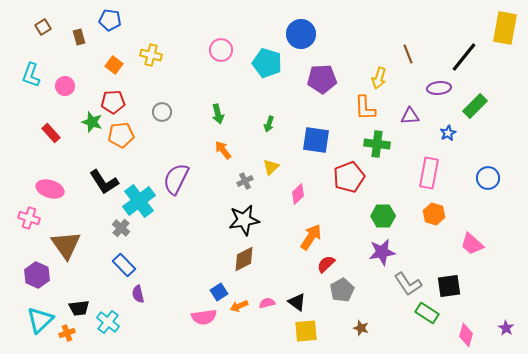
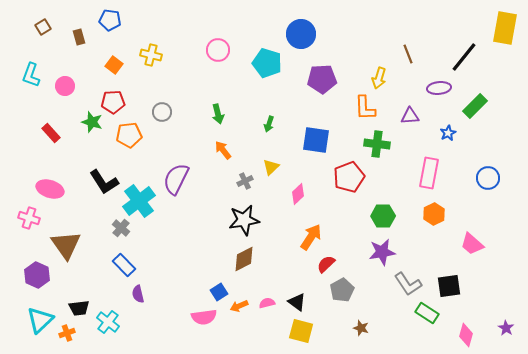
pink circle at (221, 50): moved 3 px left
orange pentagon at (121, 135): moved 8 px right
orange hexagon at (434, 214): rotated 15 degrees clockwise
yellow square at (306, 331): moved 5 px left; rotated 20 degrees clockwise
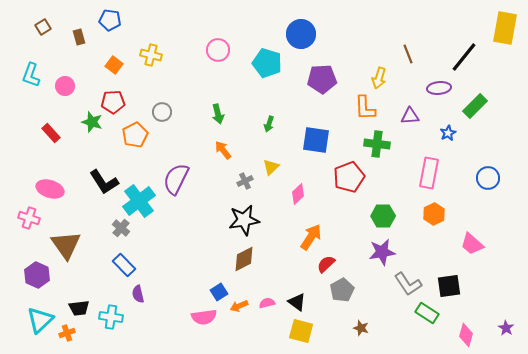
orange pentagon at (129, 135): moved 6 px right; rotated 20 degrees counterclockwise
cyan cross at (108, 322): moved 3 px right, 5 px up; rotated 30 degrees counterclockwise
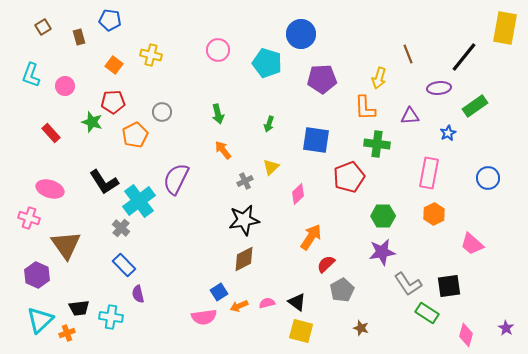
green rectangle at (475, 106): rotated 10 degrees clockwise
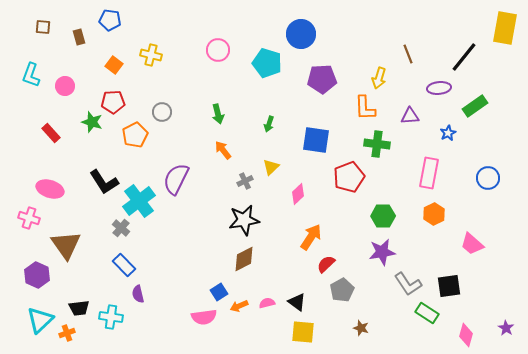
brown square at (43, 27): rotated 35 degrees clockwise
yellow square at (301, 331): moved 2 px right, 1 px down; rotated 10 degrees counterclockwise
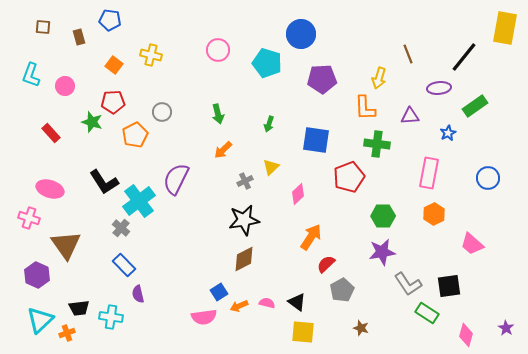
orange arrow at (223, 150): rotated 96 degrees counterclockwise
pink semicircle at (267, 303): rotated 28 degrees clockwise
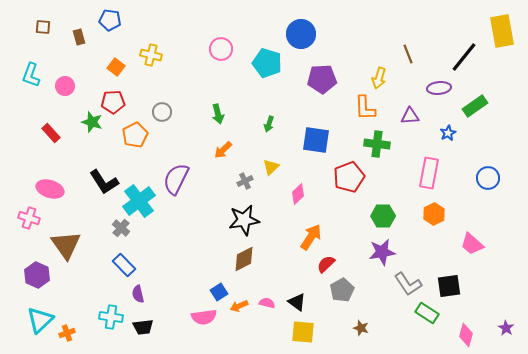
yellow rectangle at (505, 28): moved 3 px left, 3 px down; rotated 20 degrees counterclockwise
pink circle at (218, 50): moved 3 px right, 1 px up
orange square at (114, 65): moved 2 px right, 2 px down
black trapezoid at (79, 308): moved 64 px right, 19 px down
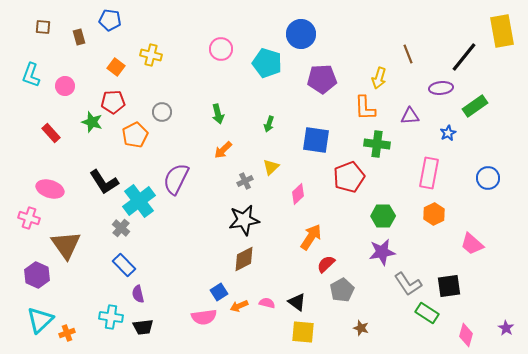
purple ellipse at (439, 88): moved 2 px right
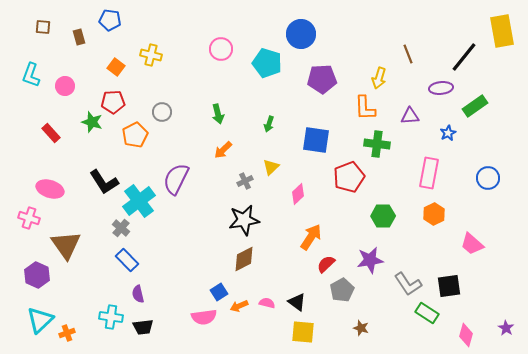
purple star at (382, 252): moved 12 px left, 8 px down
blue rectangle at (124, 265): moved 3 px right, 5 px up
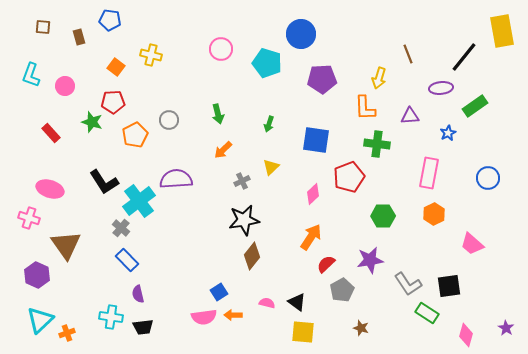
gray circle at (162, 112): moved 7 px right, 8 px down
purple semicircle at (176, 179): rotated 60 degrees clockwise
gray cross at (245, 181): moved 3 px left
pink diamond at (298, 194): moved 15 px right
brown diamond at (244, 259): moved 8 px right, 3 px up; rotated 24 degrees counterclockwise
orange arrow at (239, 306): moved 6 px left, 9 px down; rotated 24 degrees clockwise
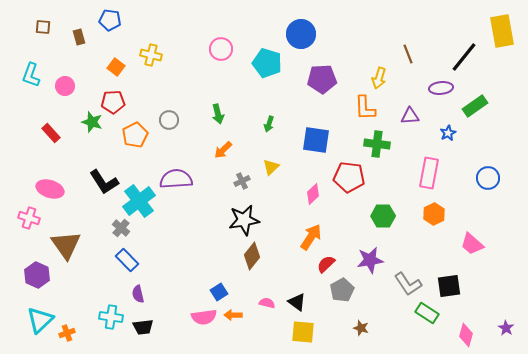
red pentagon at (349, 177): rotated 28 degrees clockwise
